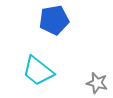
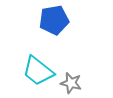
gray star: moved 26 px left
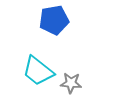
gray star: rotated 10 degrees counterclockwise
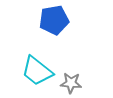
cyan trapezoid: moved 1 px left
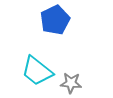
blue pentagon: moved 1 px right; rotated 16 degrees counterclockwise
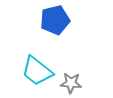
blue pentagon: rotated 12 degrees clockwise
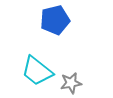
gray star: rotated 15 degrees counterclockwise
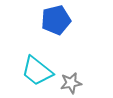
blue pentagon: moved 1 px right
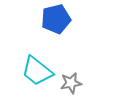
blue pentagon: moved 1 px up
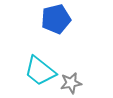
cyan trapezoid: moved 3 px right
